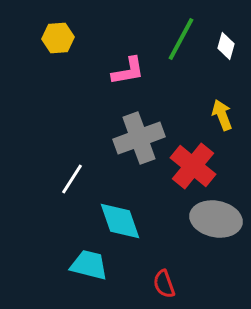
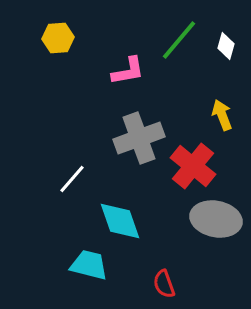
green line: moved 2 px left, 1 px down; rotated 12 degrees clockwise
white line: rotated 8 degrees clockwise
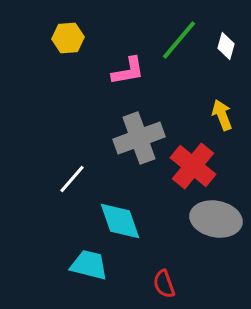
yellow hexagon: moved 10 px right
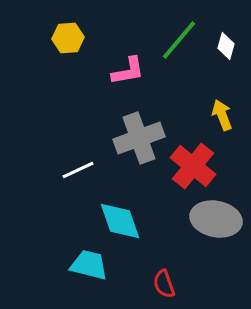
white line: moved 6 px right, 9 px up; rotated 24 degrees clockwise
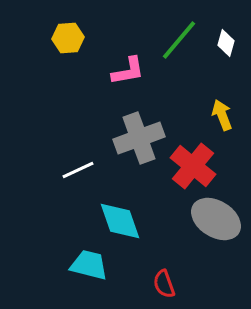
white diamond: moved 3 px up
gray ellipse: rotated 21 degrees clockwise
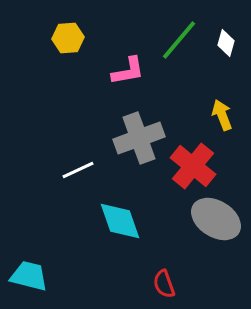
cyan trapezoid: moved 60 px left, 11 px down
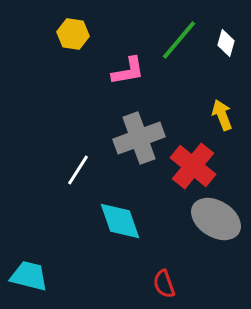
yellow hexagon: moved 5 px right, 4 px up; rotated 12 degrees clockwise
white line: rotated 32 degrees counterclockwise
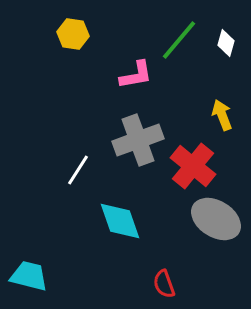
pink L-shape: moved 8 px right, 4 px down
gray cross: moved 1 px left, 2 px down
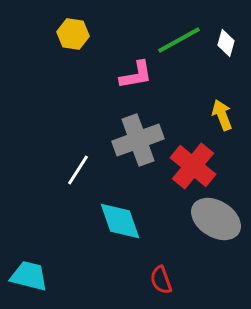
green line: rotated 21 degrees clockwise
red semicircle: moved 3 px left, 4 px up
